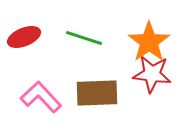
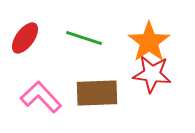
red ellipse: moved 1 px right, 1 px down; rotated 32 degrees counterclockwise
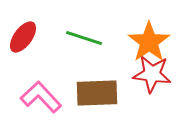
red ellipse: moved 2 px left, 1 px up
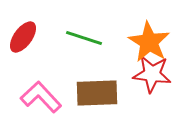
orange star: rotated 6 degrees counterclockwise
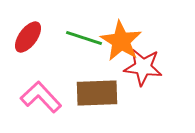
red ellipse: moved 5 px right
orange star: moved 28 px left, 1 px up
red star: moved 9 px left, 7 px up
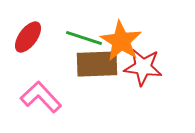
brown rectangle: moved 29 px up
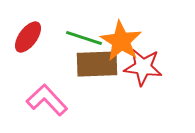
pink L-shape: moved 6 px right, 3 px down
